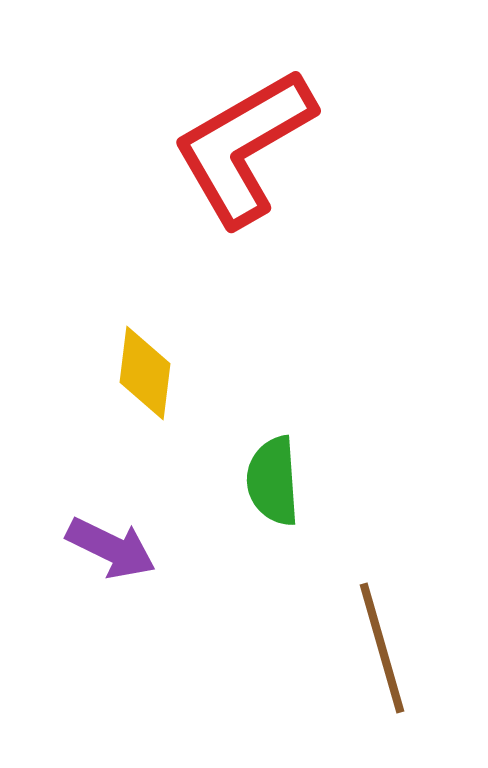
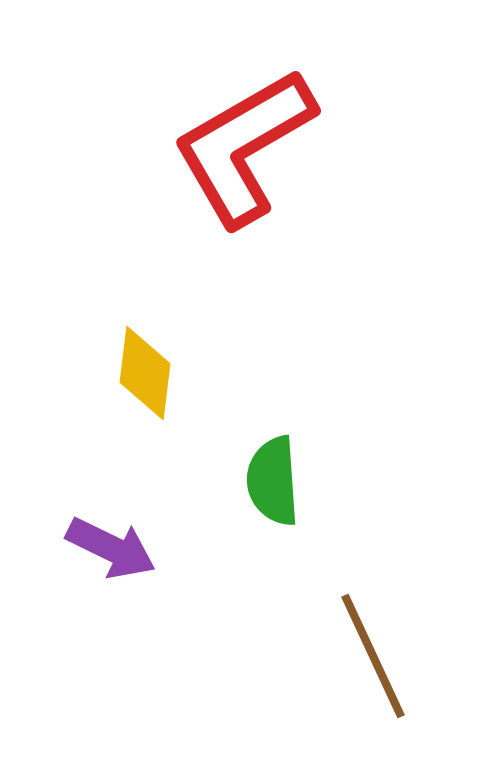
brown line: moved 9 px left, 8 px down; rotated 9 degrees counterclockwise
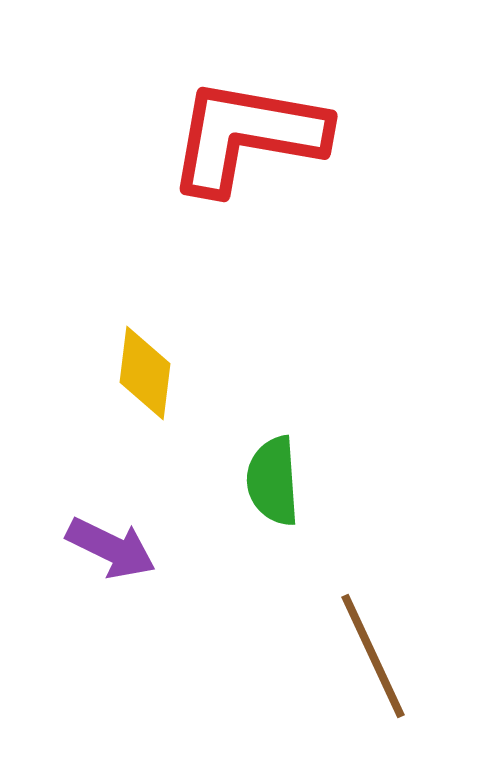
red L-shape: moved 3 px right, 11 px up; rotated 40 degrees clockwise
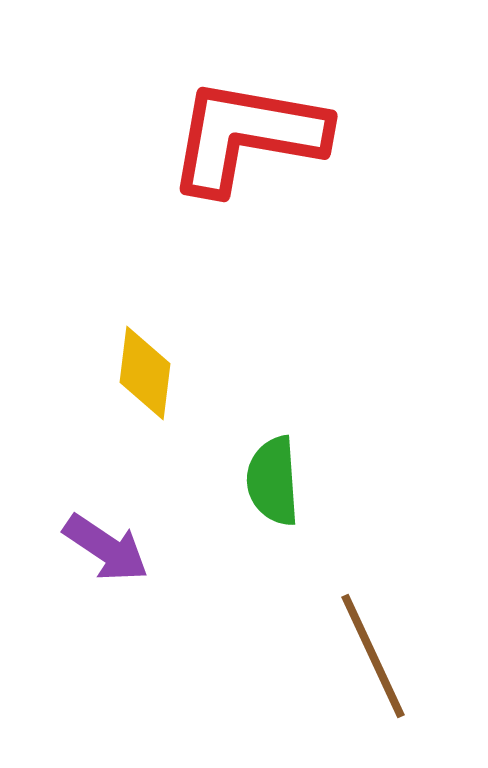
purple arrow: moved 5 px left; rotated 8 degrees clockwise
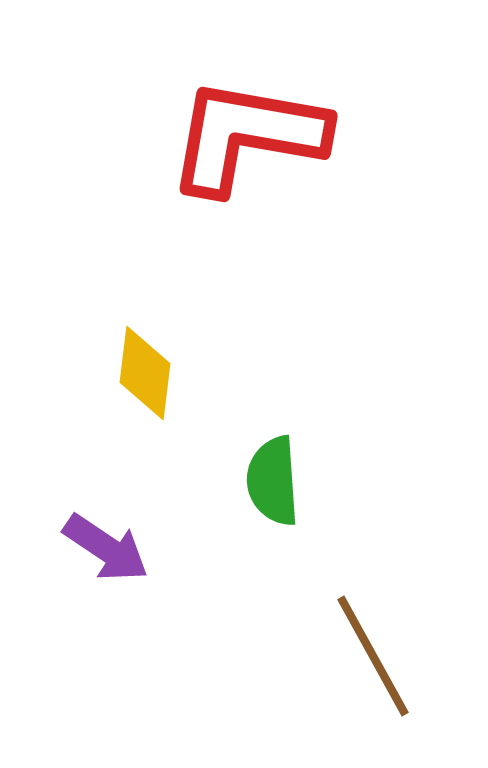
brown line: rotated 4 degrees counterclockwise
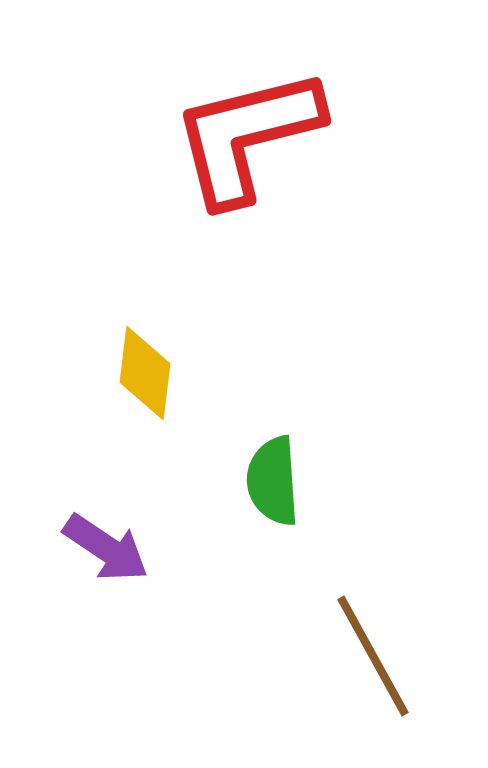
red L-shape: rotated 24 degrees counterclockwise
